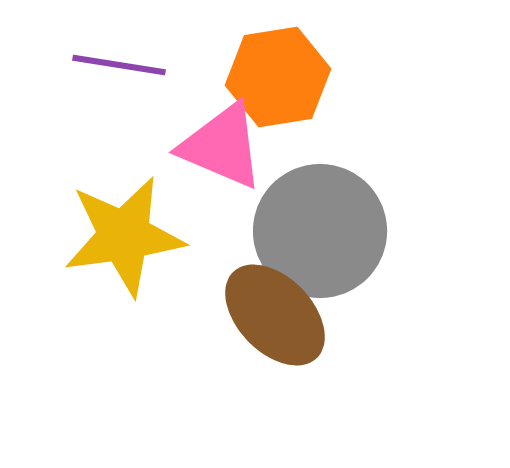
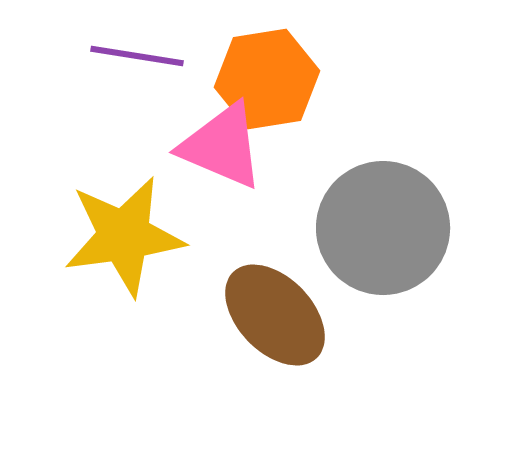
purple line: moved 18 px right, 9 px up
orange hexagon: moved 11 px left, 2 px down
gray circle: moved 63 px right, 3 px up
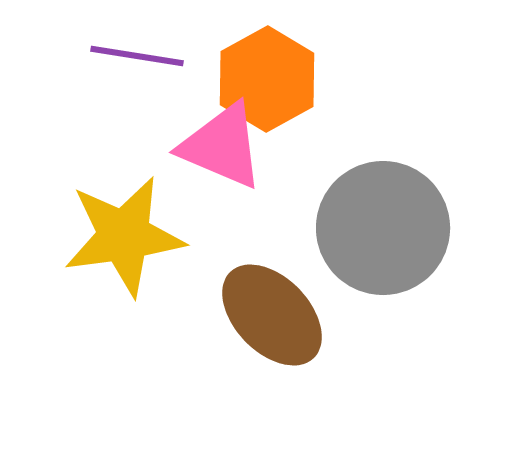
orange hexagon: rotated 20 degrees counterclockwise
brown ellipse: moved 3 px left
